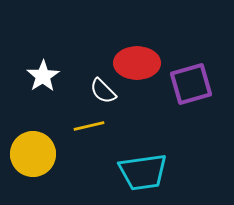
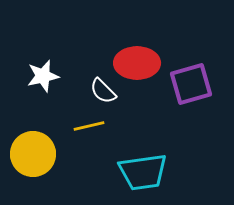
white star: rotated 20 degrees clockwise
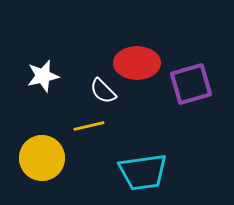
yellow circle: moved 9 px right, 4 px down
